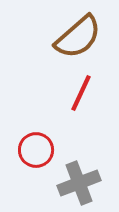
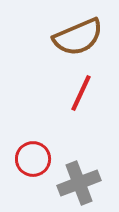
brown semicircle: rotated 18 degrees clockwise
red circle: moved 3 px left, 9 px down
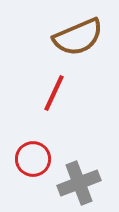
red line: moved 27 px left
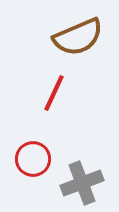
gray cross: moved 3 px right
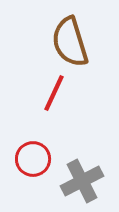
brown semicircle: moved 8 px left, 5 px down; rotated 96 degrees clockwise
gray cross: moved 2 px up; rotated 6 degrees counterclockwise
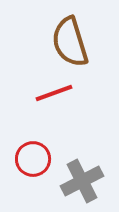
red line: rotated 45 degrees clockwise
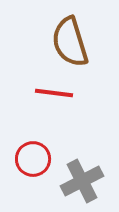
red line: rotated 27 degrees clockwise
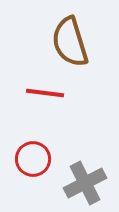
red line: moved 9 px left
gray cross: moved 3 px right, 2 px down
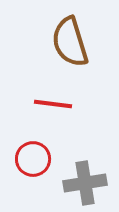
red line: moved 8 px right, 11 px down
gray cross: rotated 18 degrees clockwise
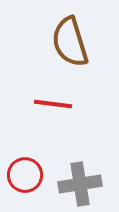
red circle: moved 8 px left, 16 px down
gray cross: moved 5 px left, 1 px down
